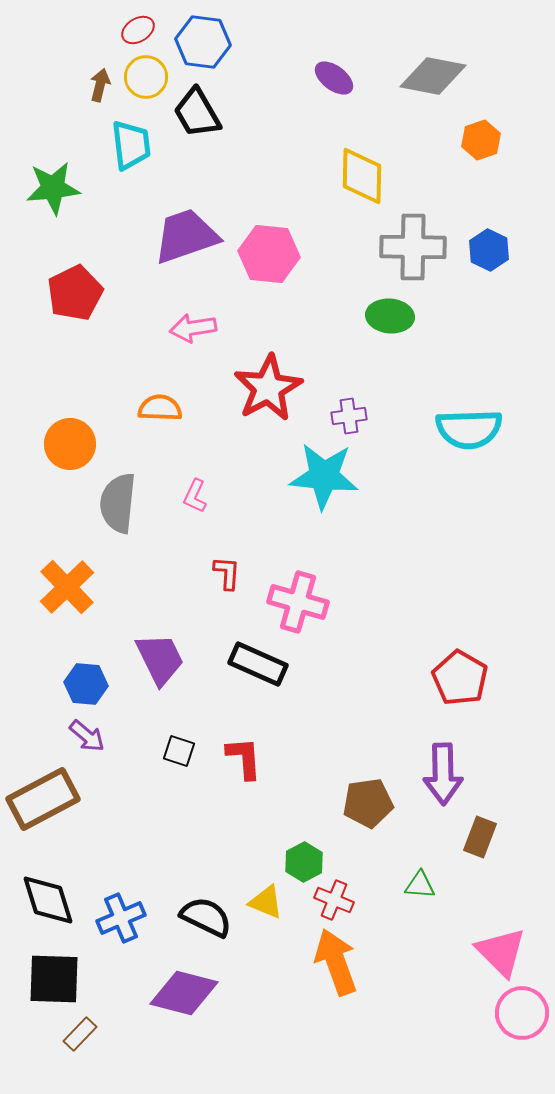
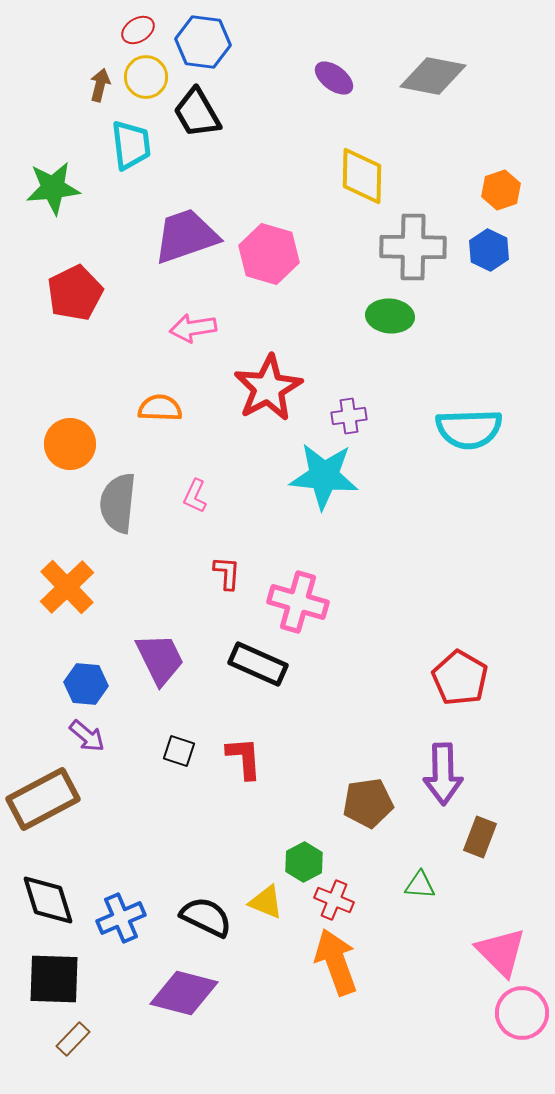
orange hexagon at (481, 140): moved 20 px right, 50 px down
pink hexagon at (269, 254): rotated 10 degrees clockwise
brown rectangle at (80, 1034): moved 7 px left, 5 px down
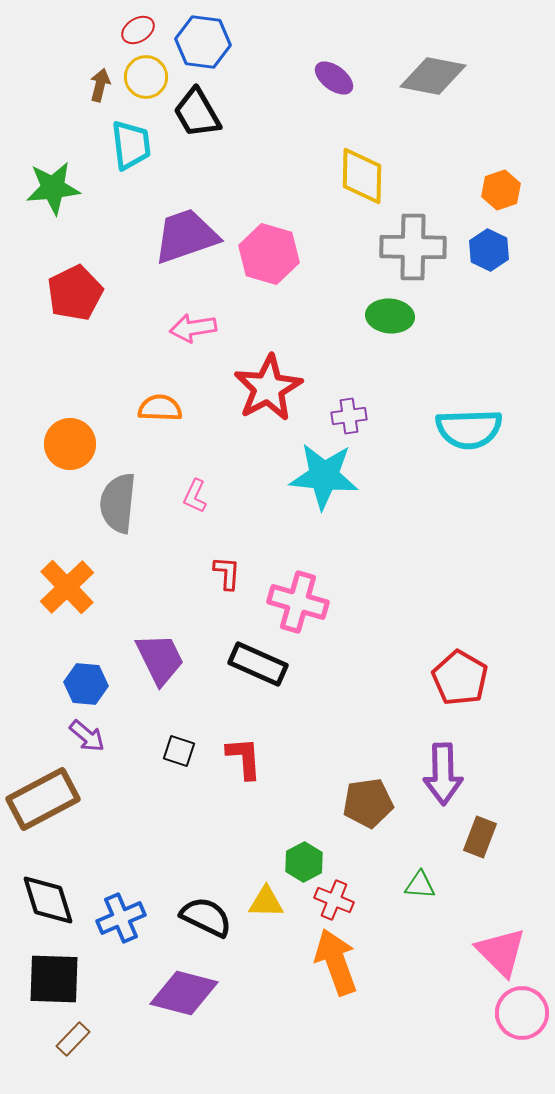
yellow triangle at (266, 902): rotated 21 degrees counterclockwise
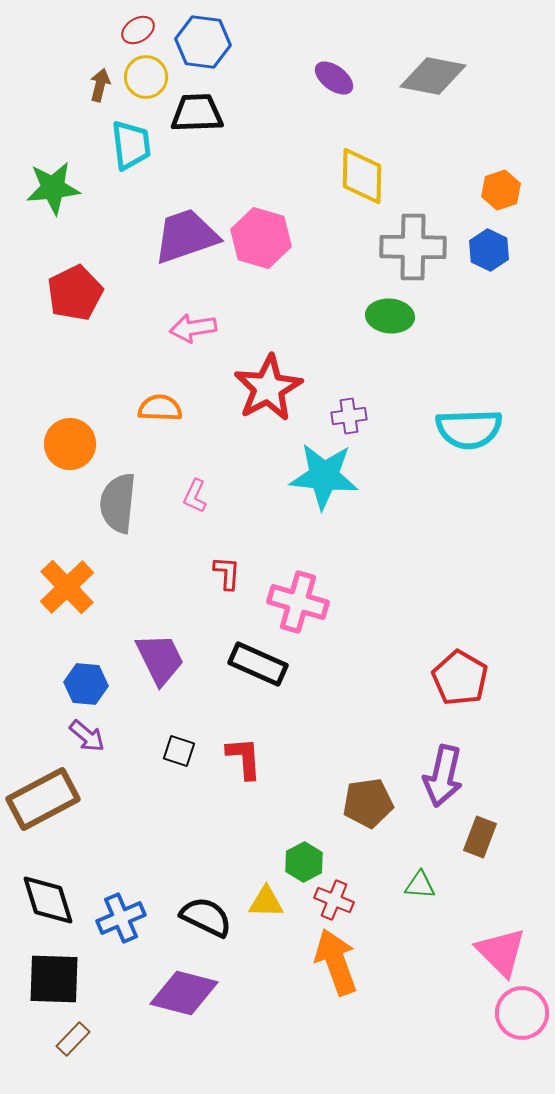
black trapezoid at (197, 113): rotated 118 degrees clockwise
pink hexagon at (269, 254): moved 8 px left, 16 px up
purple arrow at (443, 774): moved 2 px down; rotated 14 degrees clockwise
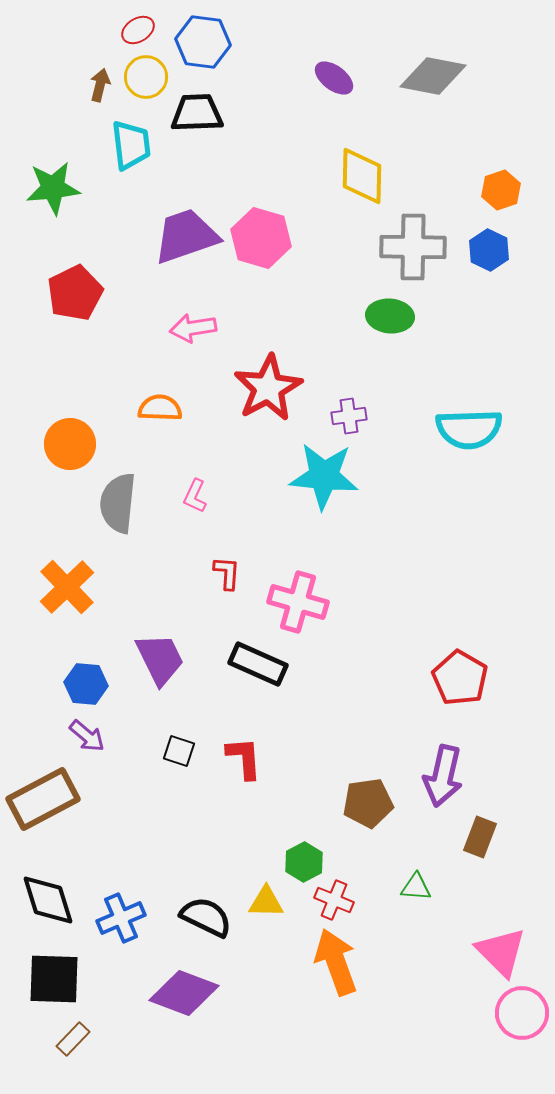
green triangle at (420, 885): moved 4 px left, 2 px down
purple diamond at (184, 993): rotated 6 degrees clockwise
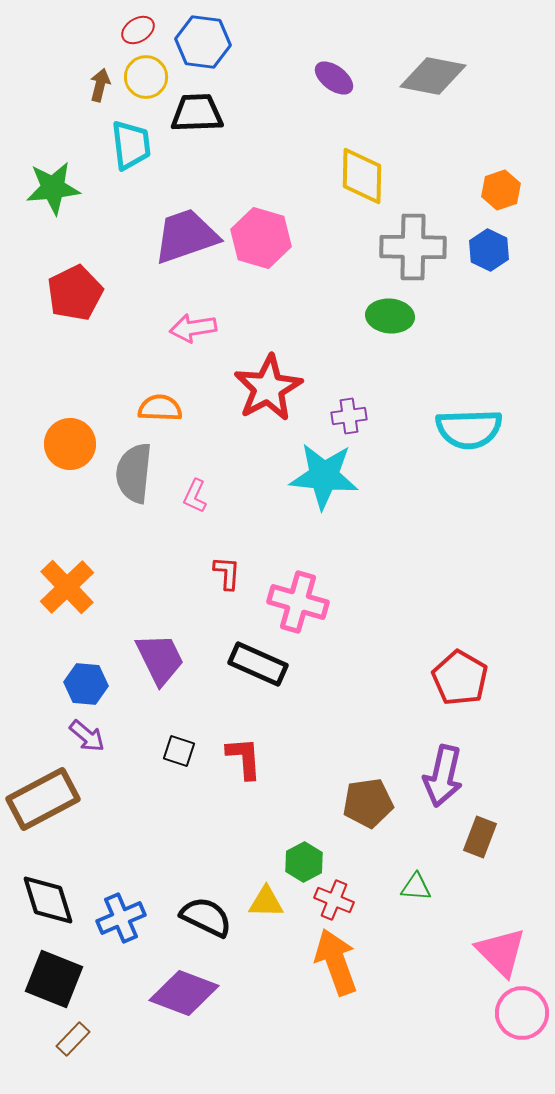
gray semicircle at (118, 503): moved 16 px right, 30 px up
black square at (54, 979): rotated 20 degrees clockwise
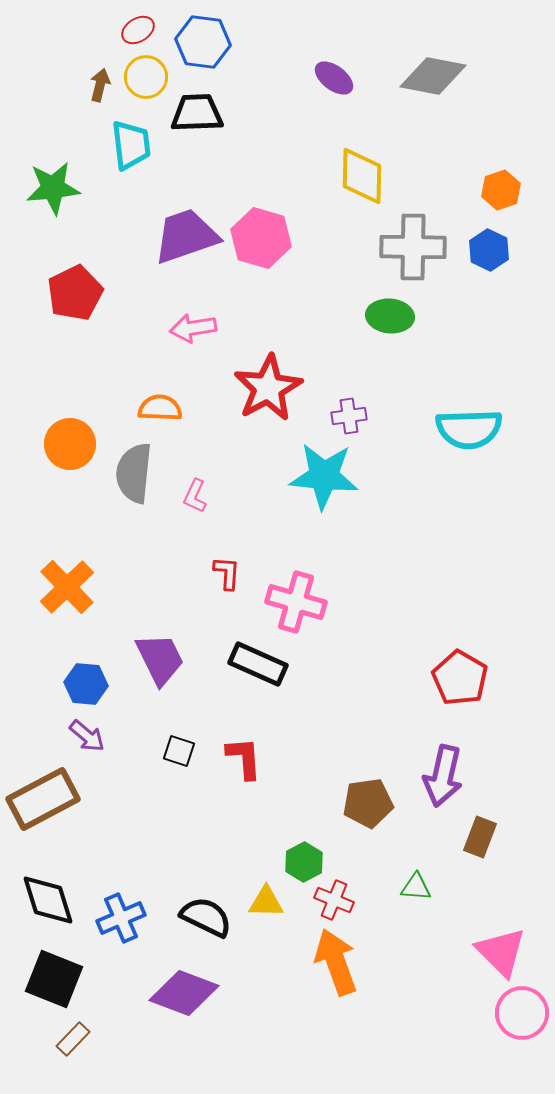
pink cross at (298, 602): moved 2 px left
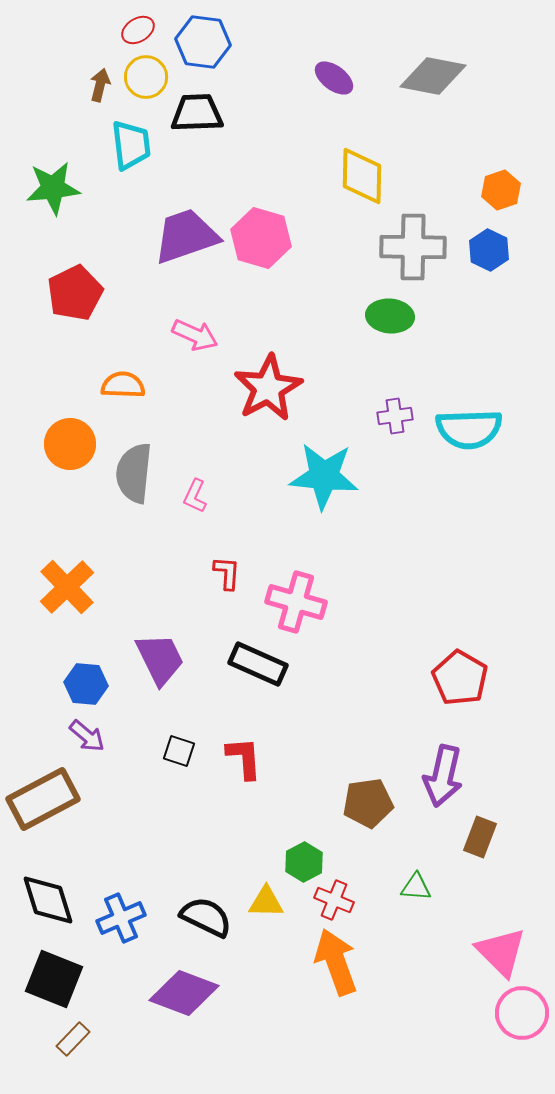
pink arrow at (193, 328): moved 2 px right, 7 px down; rotated 147 degrees counterclockwise
orange semicircle at (160, 408): moved 37 px left, 23 px up
purple cross at (349, 416): moved 46 px right
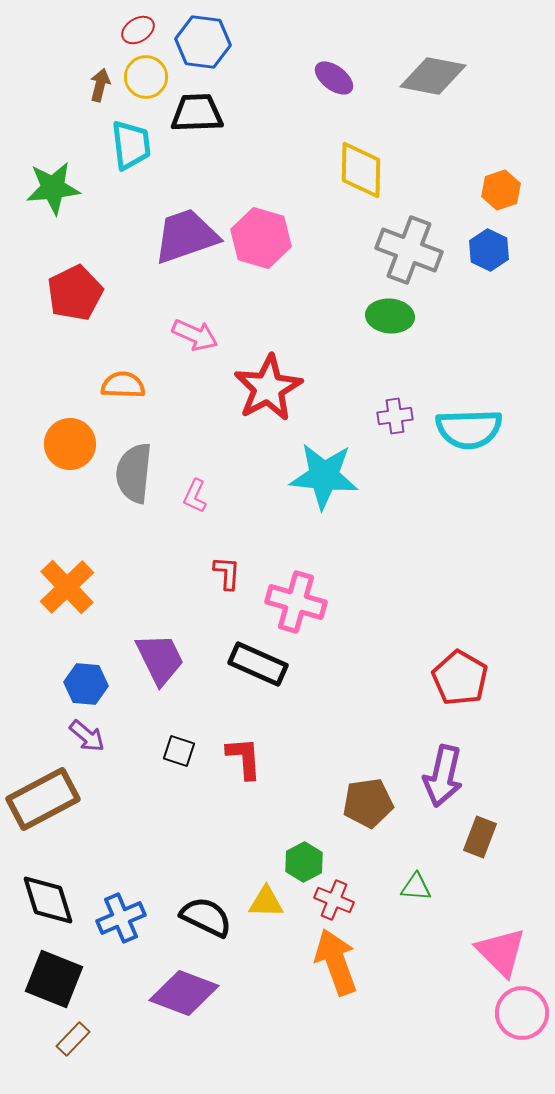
yellow diamond at (362, 176): moved 1 px left, 6 px up
gray cross at (413, 247): moved 4 px left, 3 px down; rotated 20 degrees clockwise
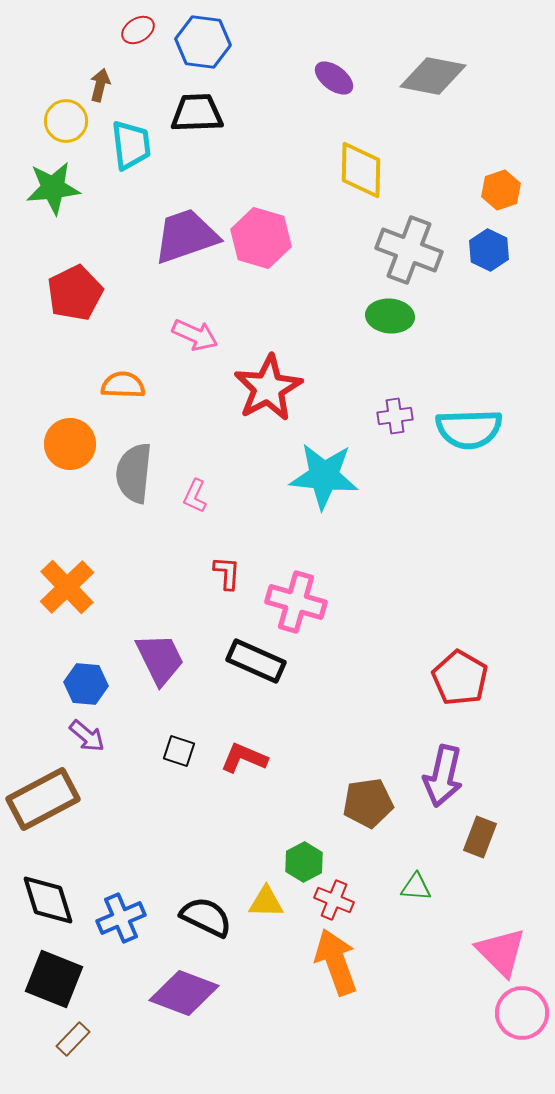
yellow circle at (146, 77): moved 80 px left, 44 px down
black rectangle at (258, 664): moved 2 px left, 3 px up
red L-shape at (244, 758): rotated 63 degrees counterclockwise
